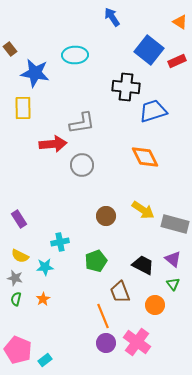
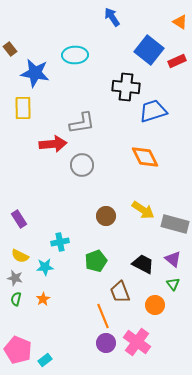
black trapezoid: moved 1 px up
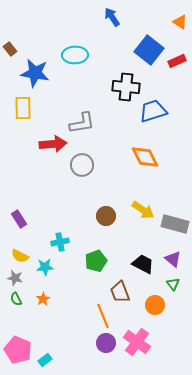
green semicircle: rotated 40 degrees counterclockwise
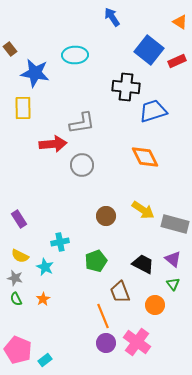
cyan star: rotated 30 degrees clockwise
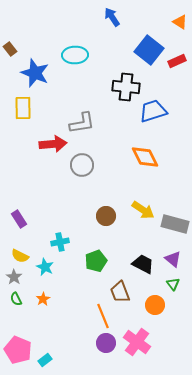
blue star: rotated 12 degrees clockwise
gray star: moved 1 px left, 1 px up; rotated 21 degrees clockwise
